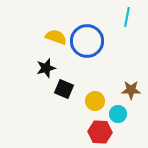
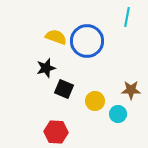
red hexagon: moved 44 px left
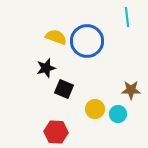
cyan line: rotated 18 degrees counterclockwise
yellow circle: moved 8 px down
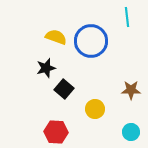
blue circle: moved 4 px right
black square: rotated 18 degrees clockwise
cyan circle: moved 13 px right, 18 px down
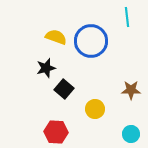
cyan circle: moved 2 px down
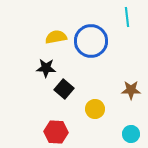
yellow semicircle: rotated 30 degrees counterclockwise
black star: rotated 18 degrees clockwise
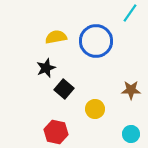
cyan line: moved 3 px right, 4 px up; rotated 42 degrees clockwise
blue circle: moved 5 px right
black star: rotated 24 degrees counterclockwise
red hexagon: rotated 10 degrees clockwise
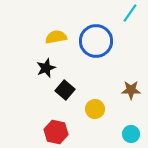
black square: moved 1 px right, 1 px down
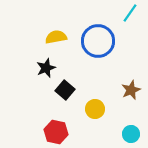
blue circle: moved 2 px right
brown star: rotated 24 degrees counterclockwise
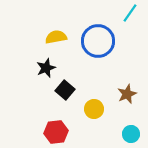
brown star: moved 4 px left, 4 px down
yellow circle: moved 1 px left
red hexagon: rotated 20 degrees counterclockwise
